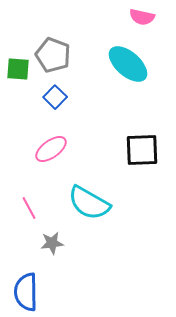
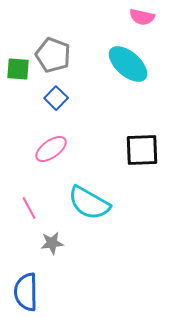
blue square: moved 1 px right, 1 px down
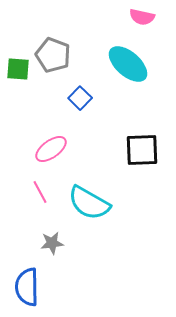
blue square: moved 24 px right
pink line: moved 11 px right, 16 px up
blue semicircle: moved 1 px right, 5 px up
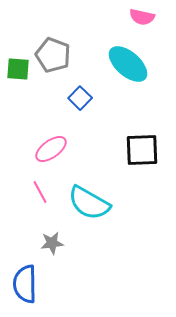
blue semicircle: moved 2 px left, 3 px up
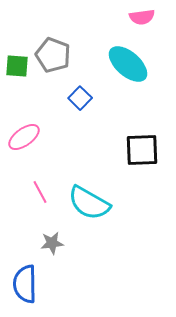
pink semicircle: rotated 20 degrees counterclockwise
green square: moved 1 px left, 3 px up
pink ellipse: moved 27 px left, 12 px up
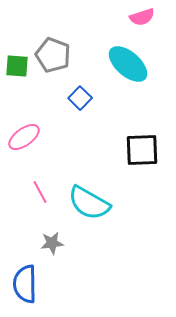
pink semicircle: rotated 10 degrees counterclockwise
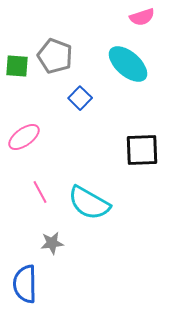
gray pentagon: moved 2 px right, 1 px down
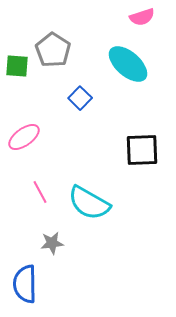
gray pentagon: moved 2 px left, 6 px up; rotated 12 degrees clockwise
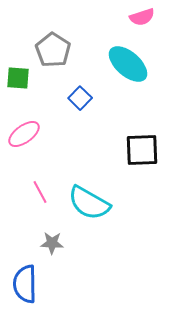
green square: moved 1 px right, 12 px down
pink ellipse: moved 3 px up
gray star: rotated 10 degrees clockwise
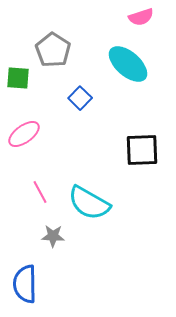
pink semicircle: moved 1 px left
gray star: moved 1 px right, 7 px up
